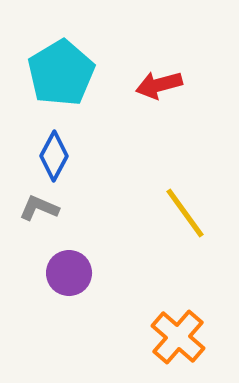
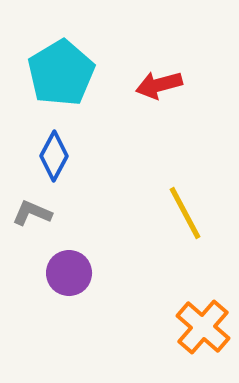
gray L-shape: moved 7 px left, 5 px down
yellow line: rotated 8 degrees clockwise
orange cross: moved 25 px right, 10 px up
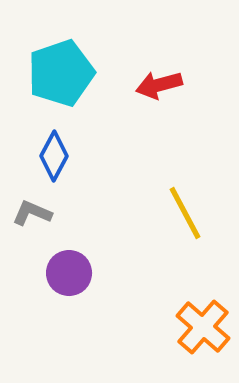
cyan pentagon: rotated 12 degrees clockwise
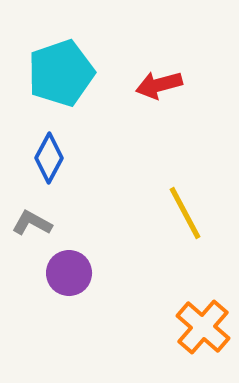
blue diamond: moved 5 px left, 2 px down
gray L-shape: moved 10 px down; rotated 6 degrees clockwise
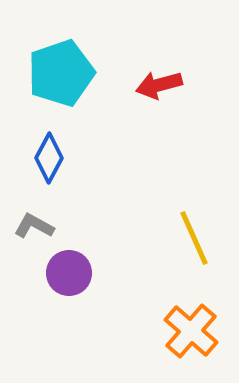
yellow line: moved 9 px right, 25 px down; rotated 4 degrees clockwise
gray L-shape: moved 2 px right, 3 px down
orange cross: moved 12 px left, 4 px down
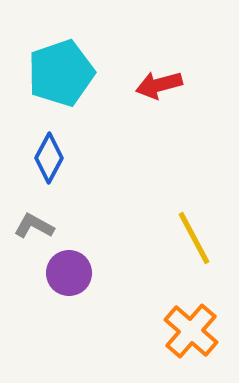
yellow line: rotated 4 degrees counterclockwise
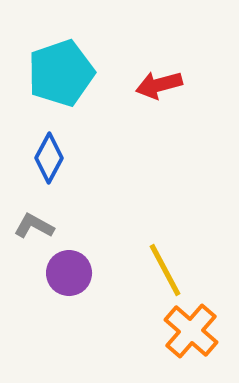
yellow line: moved 29 px left, 32 px down
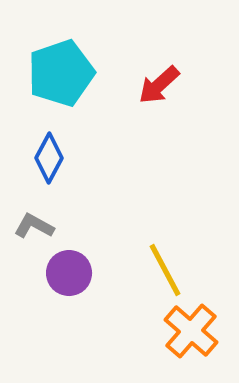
red arrow: rotated 27 degrees counterclockwise
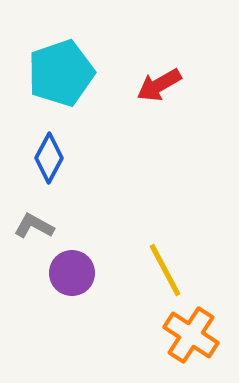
red arrow: rotated 12 degrees clockwise
purple circle: moved 3 px right
orange cross: moved 4 px down; rotated 8 degrees counterclockwise
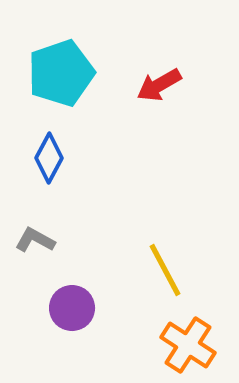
gray L-shape: moved 1 px right, 14 px down
purple circle: moved 35 px down
orange cross: moved 3 px left, 10 px down
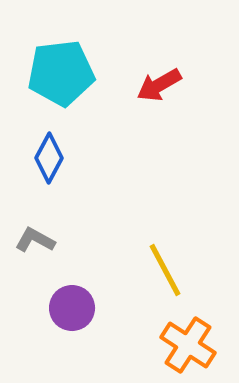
cyan pentagon: rotated 12 degrees clockwise
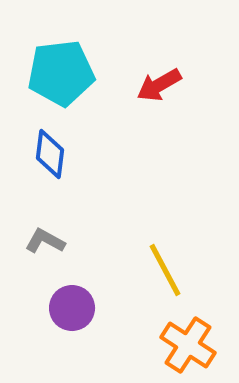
blue diamond: moved 1 px right, 4 px up; rotated 21 degrees counterclockwise
gray L-shape: moved 10 px right, 1 px down
